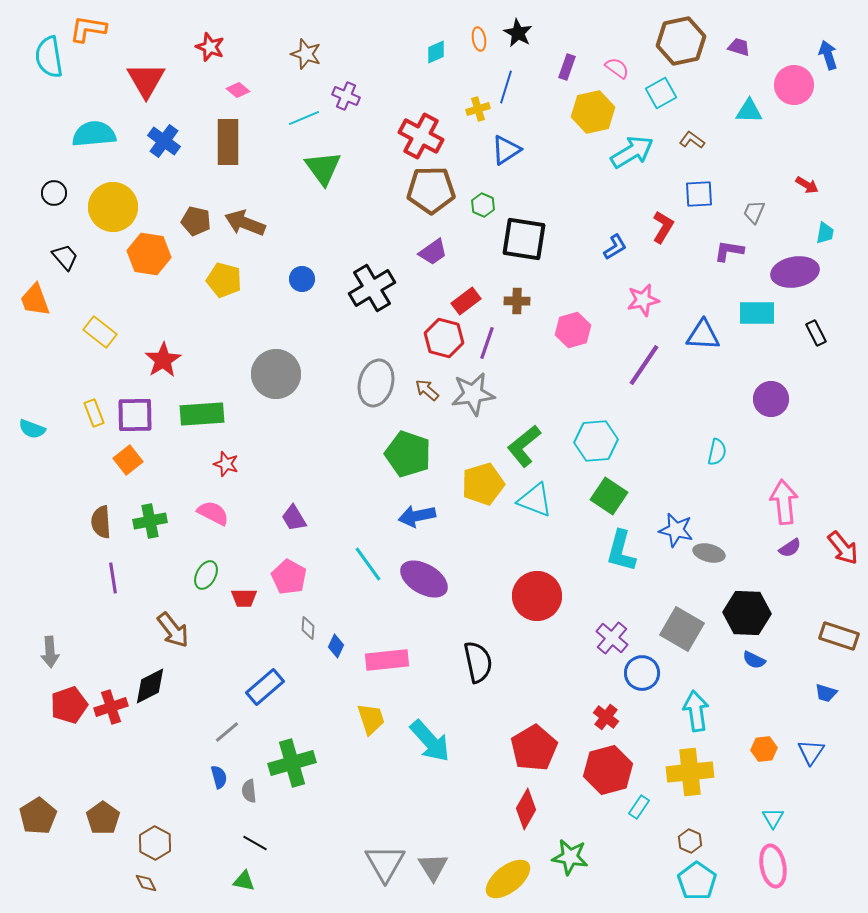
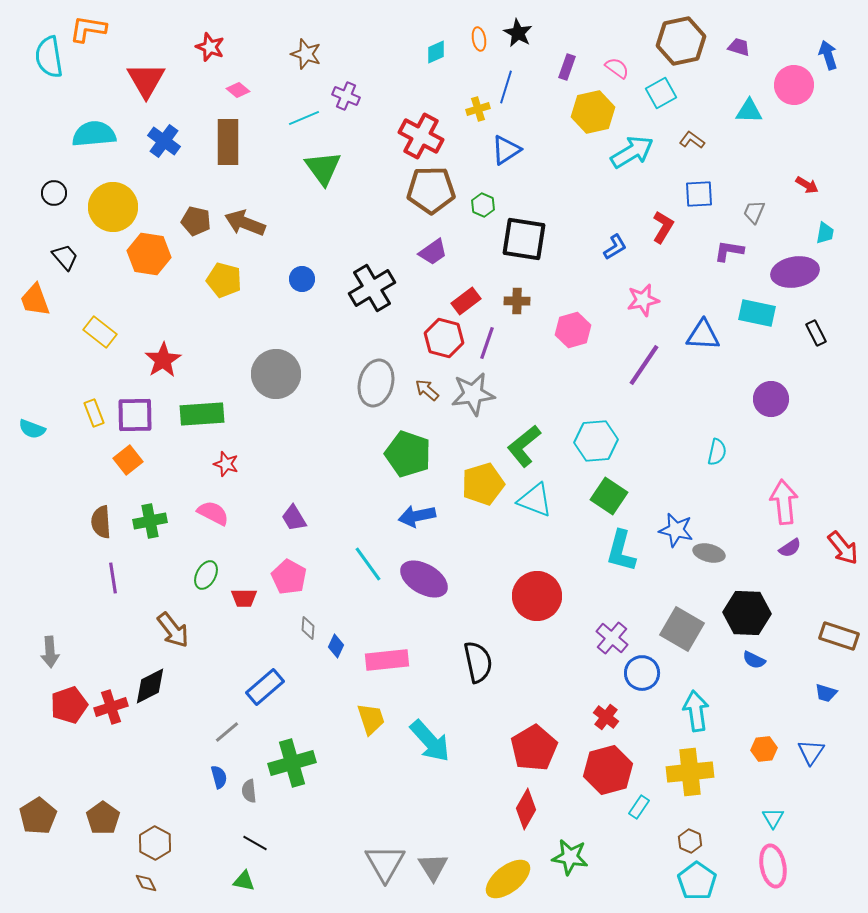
cyan rectangle at (757, 313): rotated 12 degrees clockwise
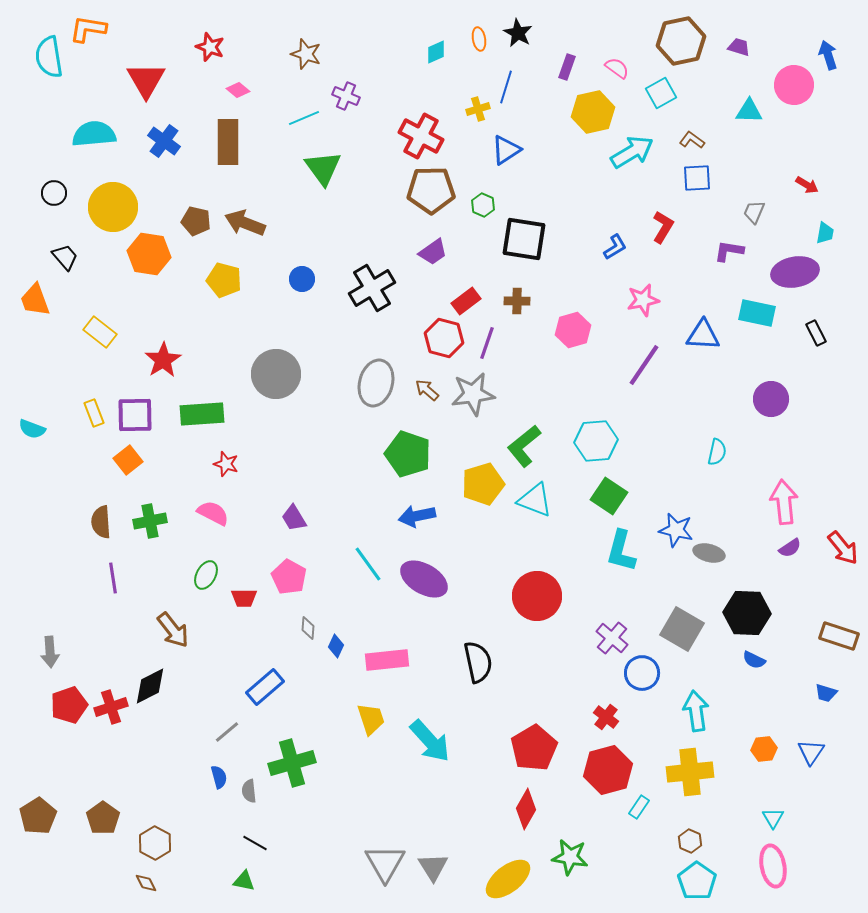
blue square at (699, 194): moved 2 px left, 16 px up
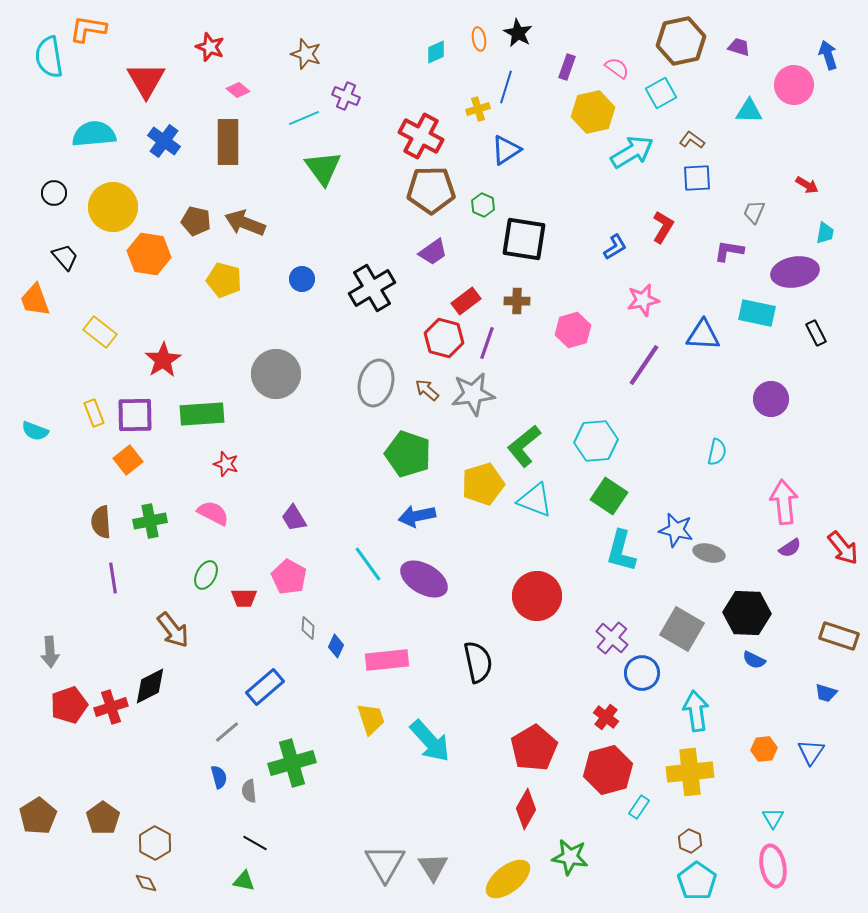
cyan semicircle at (32, 429): moved 3 px right, 2 px down
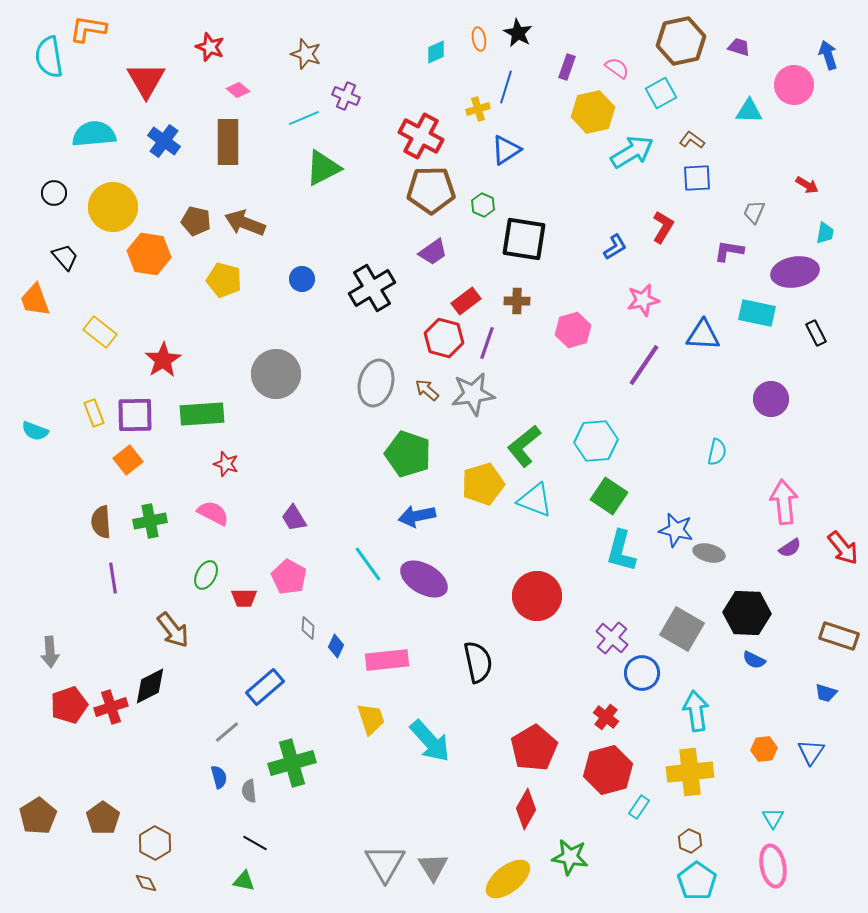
green triangle at (323, 168): rotated 39 degrees clockwise
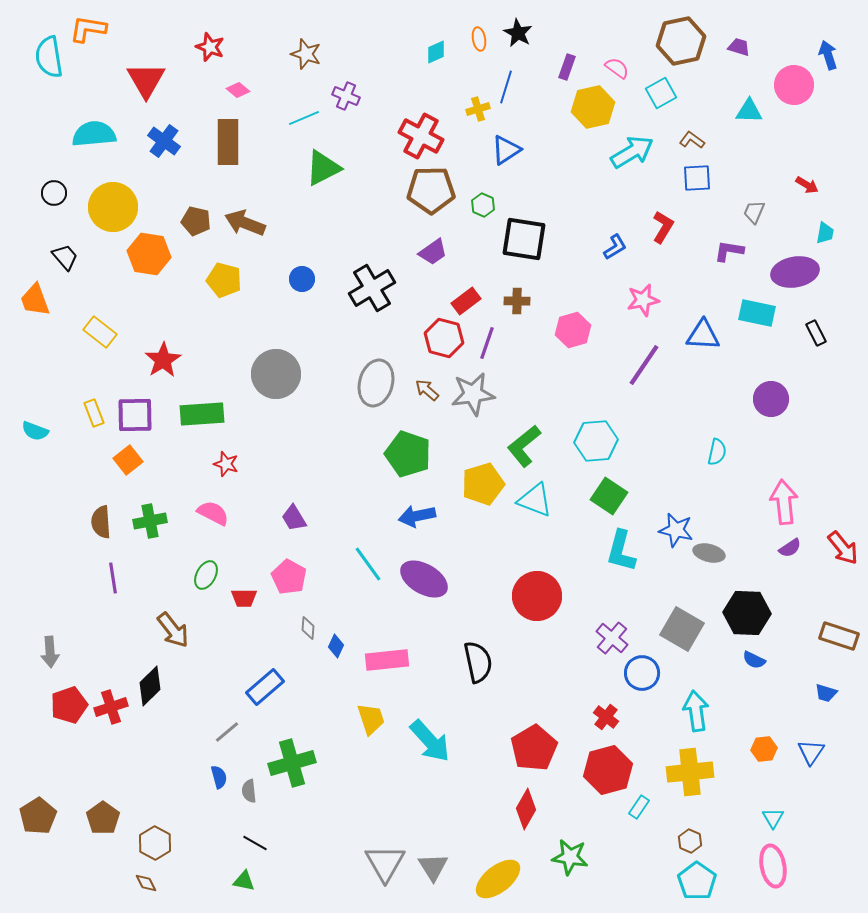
yellow hexagon at (593, 112): moved 5 px up
black diamond at (150, 686): rotated 18 degrees counterclockwise
yellow ellipse at (508, 879): moved 10 px left
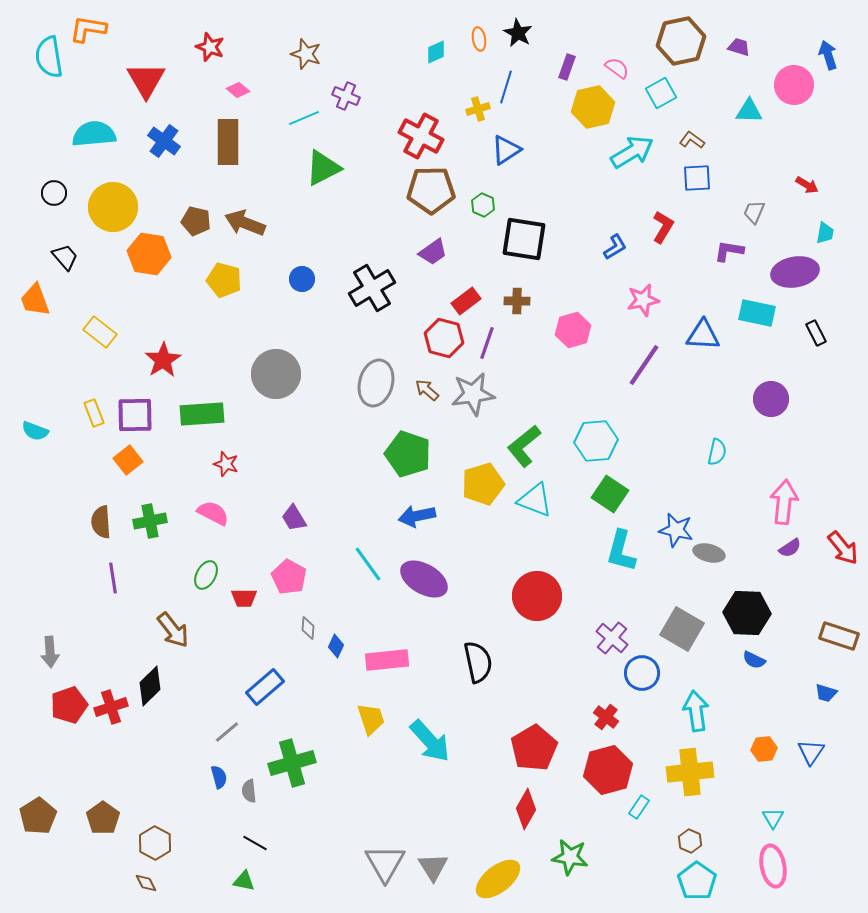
green square at (609, 496): moved 1 px right, 2 px up
pink arrow at (784, 502): rotated 12 degrees clockwise
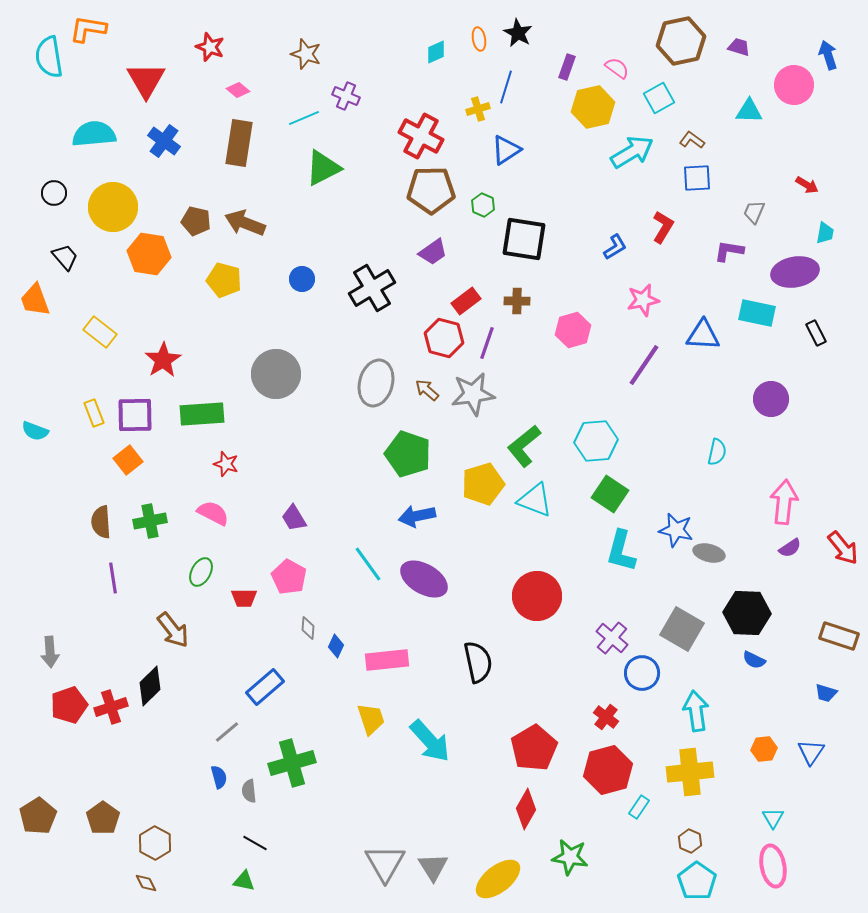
cyan square at (661, 93): moved 2 px left, 5 px down
brown rectangle at (228, 142): moved 11 px right, 1 px down; rotated 9 degrees clockwise
green ellipse at (206, 575): moved 5 px left, 3 px up
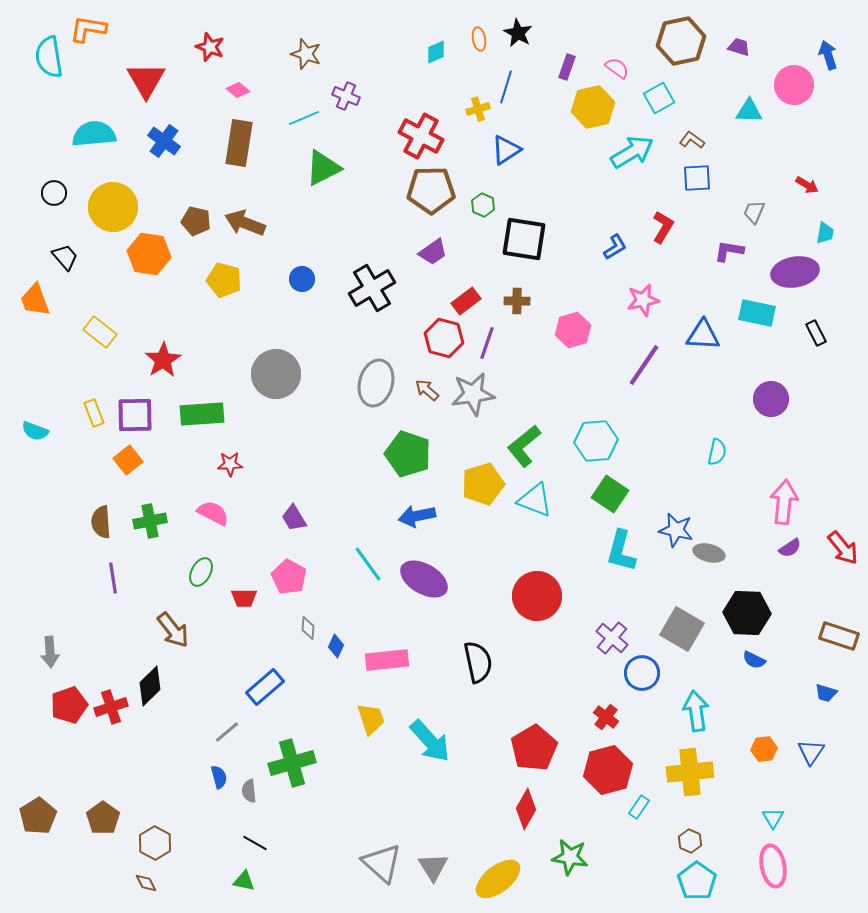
red star at (226, 464): moved 4 px right; rotated 20 degrees counterclockwise
gray triangle at (385, 863): moved 3 px left; rotated 18 degrees counterclockwise
